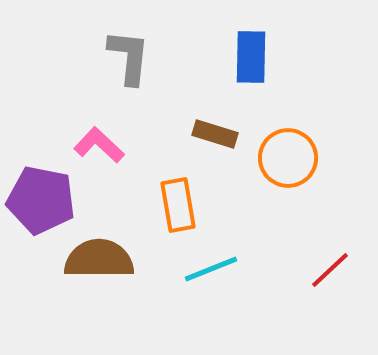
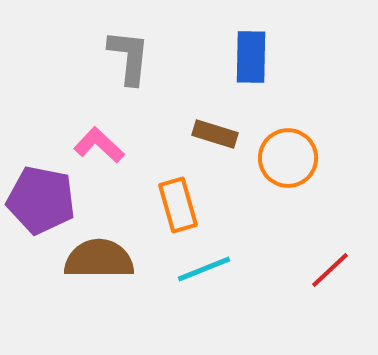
orange rectangle: rotated 6 degrees counterclockwise
cyan line: moved 7 px left
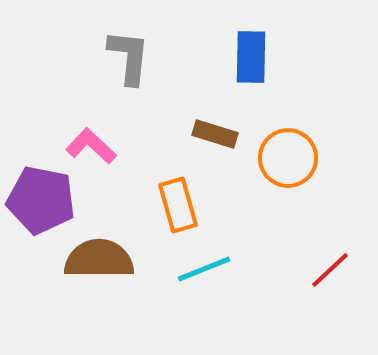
pink L-shape: moved 8 px left, 1 px down
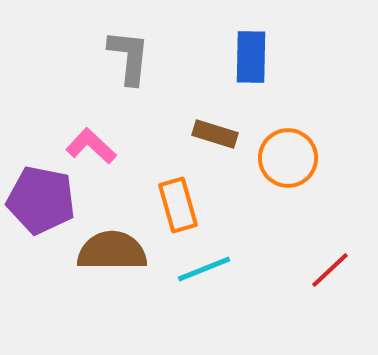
brown semicircle: moved 13 px right, 8 px up
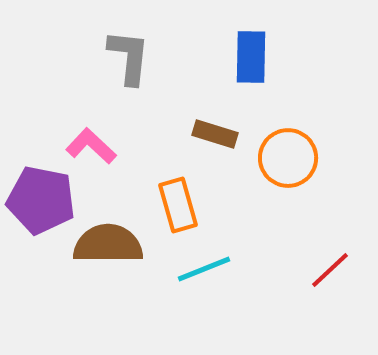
brown semicircle: moved 4 px left, 7 px up
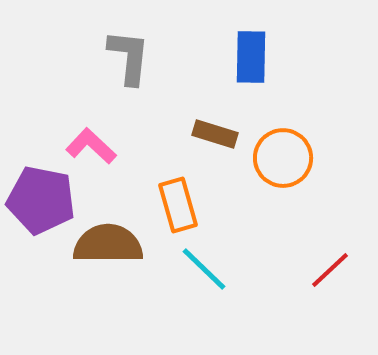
orange circle: moved 5 px left
cyan line: rotated 66 degrees clockwise
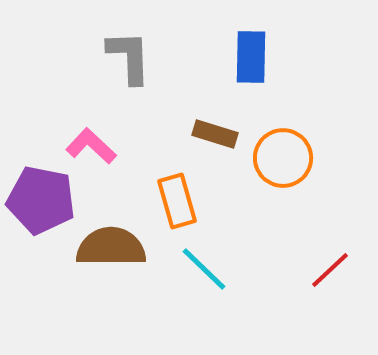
gray L-shape: rotated 8 degrees counterclockwise
orange rectangle: moved 1 px left, 4 px up
brown semicircle: moved 3 px right, 3 px down
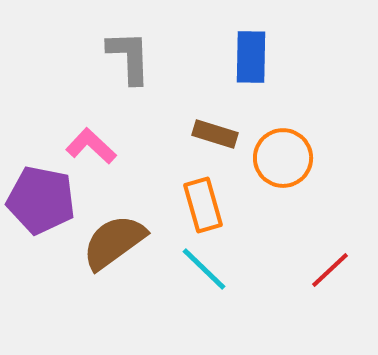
orange rectangle: moved 26 px right, 4 px down
brown semicircle: moved 3 px right, 5 px up; rotated 36 degrees counterclockwise
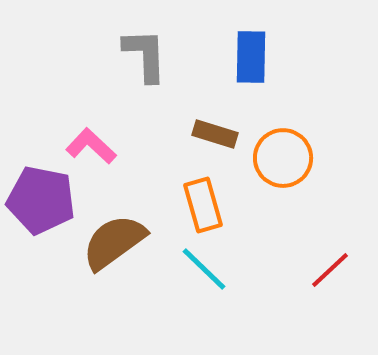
gray L-shape: moved 16 px right, 2 px up
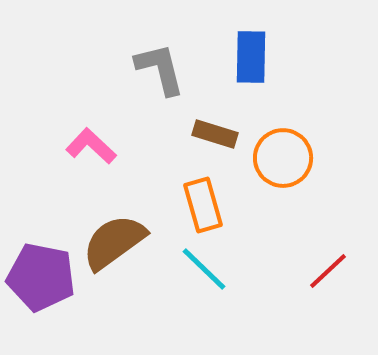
gray L-shape: moved 15 px right, 14 px down; rotated 12 degrees counterclockwise
purple pentagon: moved 77 px down
red line: moved 2 px left, 1 px down
